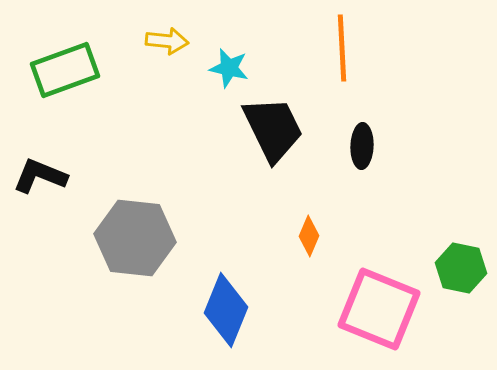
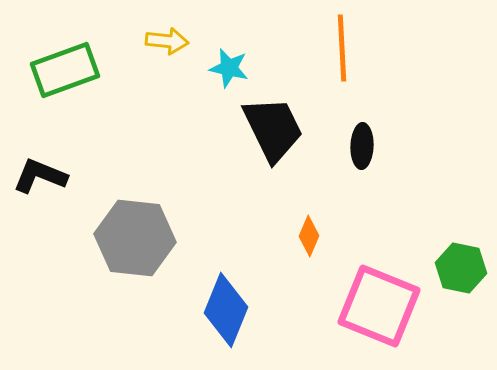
pink square: moved 3 px up
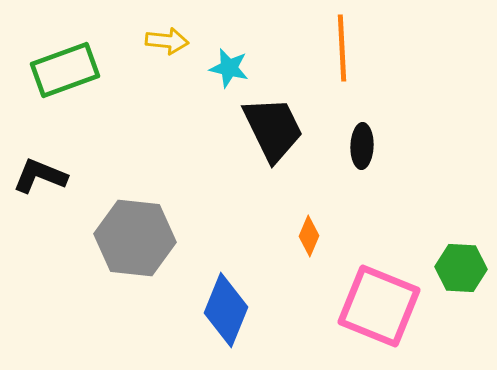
green hexagon: rotated 9 degrees counterclockwise
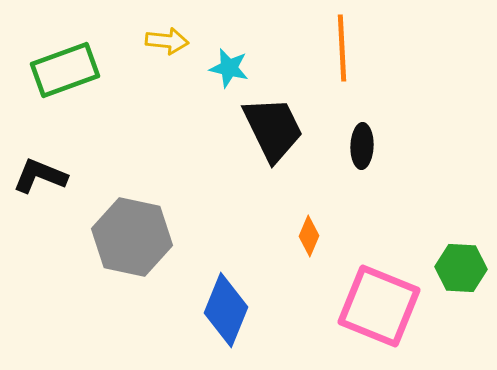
gray hexagon: moved 3 px left, 1 px up; rotated 6 degrees clockwise
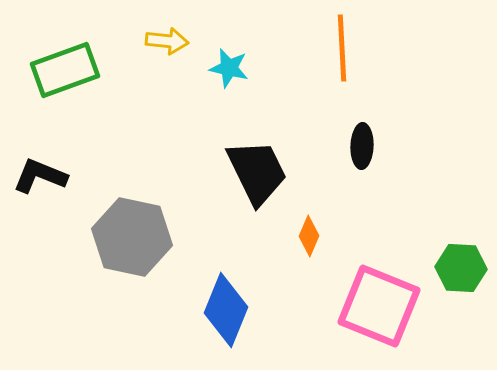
black trapezoid: moved 16 px left, 43 px down
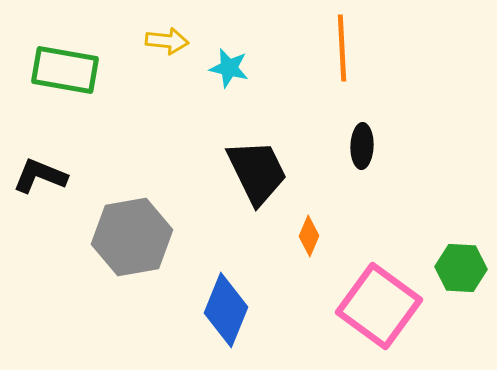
green rectangle: rotated 30 degrees clockwise
gray hexagon: rotated 22 degrees counterclockwise
pink square: rotated 14 degrees clockwise
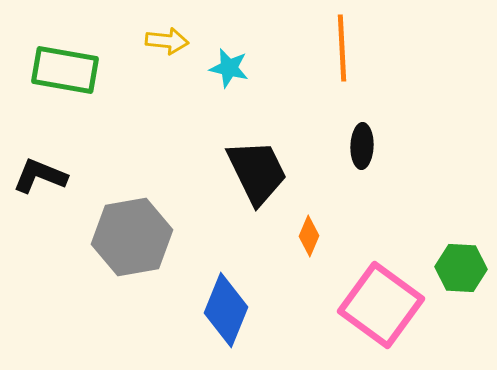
pink square: moved 2 px right, 1 px up
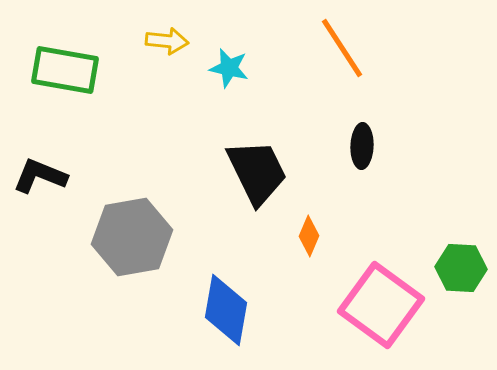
orange line: rotated 30 degrees counterclockwise
blue diamond: rotated 12 degrees counterclockwise
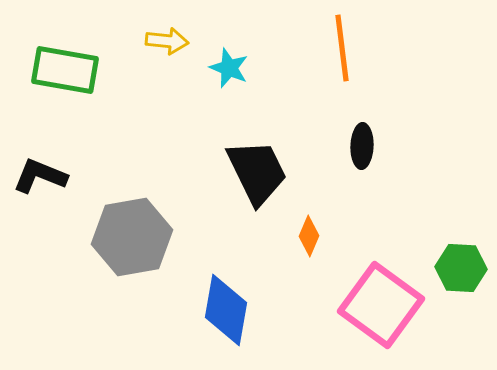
orange line: rotated 26 degrees clockwise
cyan star: rotated 9 degrees clockwise
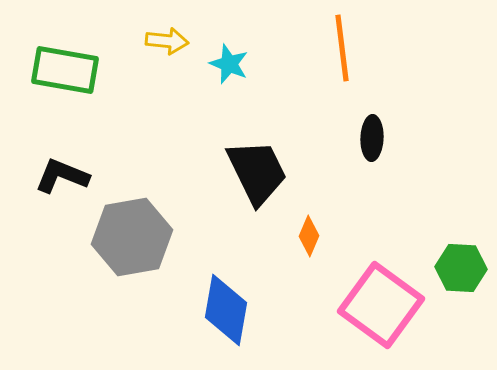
cyan star: moved 4 px up
black ellipse: moved 10 px right, 8 px up
black L-shape: moved 22 px right
